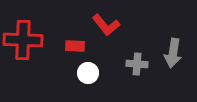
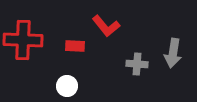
red L-shape: moved 1 px down
white circle: moved 21 px left, 13 px down
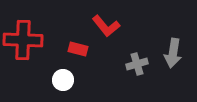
red rectangle: moved 3 px right, 3 px down; rotated 12 degrees clockwise
gray cross: rotated 20 degrees counterclockwise
white circle: moved 4 px left, 6 px up
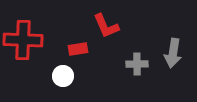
red L-shape: rotated 16 degrees clockwise
red rectangle: rotated 24 degrees counterclockwise
gray cross: rotated 15 degrees clockwise
white circle: moved 4 px up
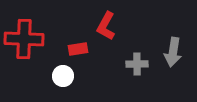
red L-shape: rotated 52 degrees clockwise
red cross: moved 1 px right, 1 px up
gray arrow: moved 1 px up
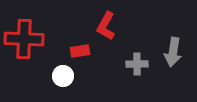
red rectangle: moved 2 px right, 2 px down
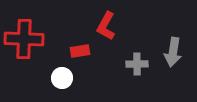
white circle: moved 1 px left, 2 px down
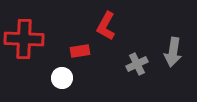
gray cross: rotated 25 degrees counterclockwise
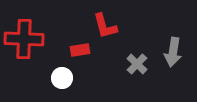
red L-shape: moved 1 px left; rotated 44 degrees counterclockwise
red rectangle: moved 1 px up
gray cross: rotated 20 degrees counterclockwise
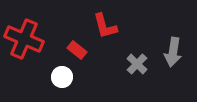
red cross: rotated 21 degrees clockwise
red rectangle: moved 3 px left; rotated 48 degrees clockwise
white circle: moved 1 px up
